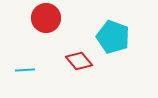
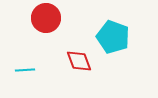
red diamond: rotated 20 degrees clockwise
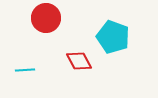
red diamond: rotated 8 degrees counterclockwise
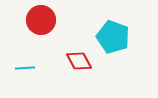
red circle: moved 5 px left, 2 px down
cyan line: moved 2 px up
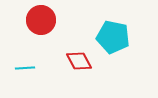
cyan pentagon: rotated 8 degrees counterclockwise
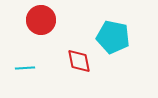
red diamond: rotated 16 degrees clockwise
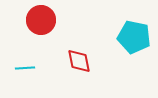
cyan pentagon: moved 21 px right
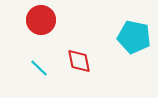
cyan line: moved 14 px right; rotated 48 degrees clockwise
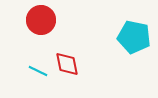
red diamond: moved 12 px left, 3 px down
cyan line: moved 1 px left, 3 px down; rotated 18 degrees counterclockwise
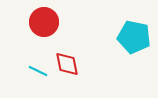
red circle: moved 3 px right, 2 px down
